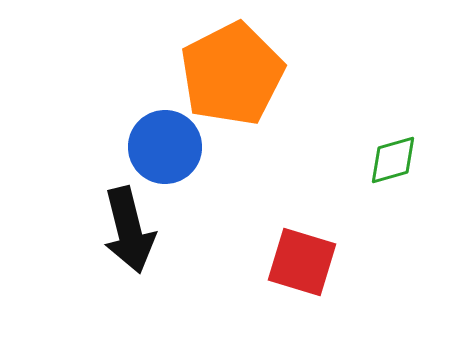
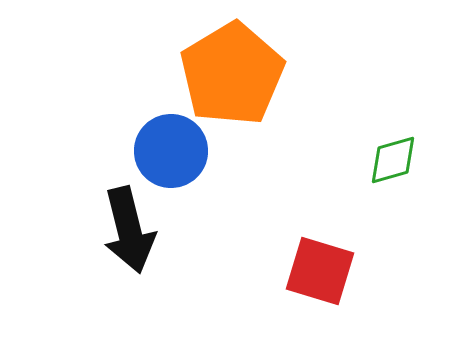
orange pentagon: rotated 4 degrees counterclockwise
blue circle: moved 6 px right, 4 px down
red square: moved 18 px right, 9 px down
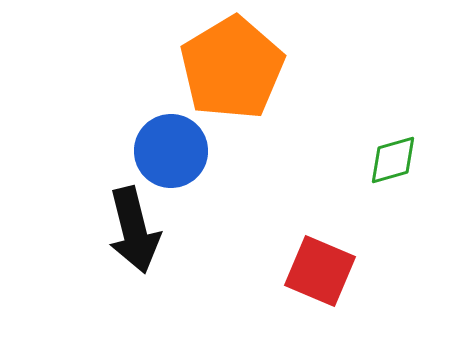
orange pentagon: moved 6 px up
black arrow: moved 5 px right
red square: rotated 6 degrees clockwise
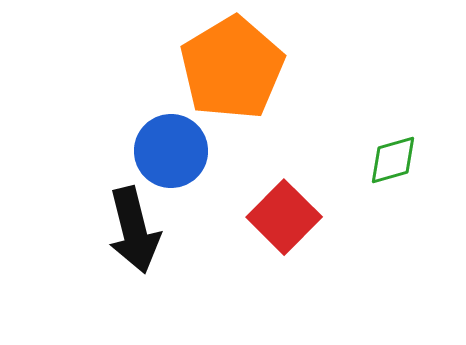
red square: moved 36 px left, 54 px up; rotated 22 degrees clockwise
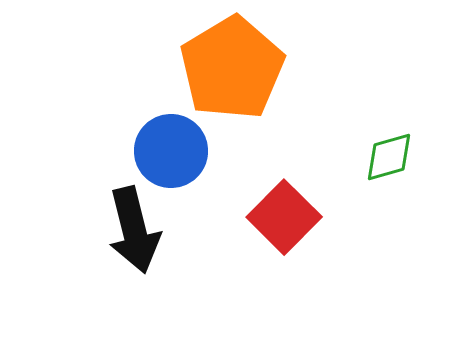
green diamond: moved 4 px left, 3 px up
